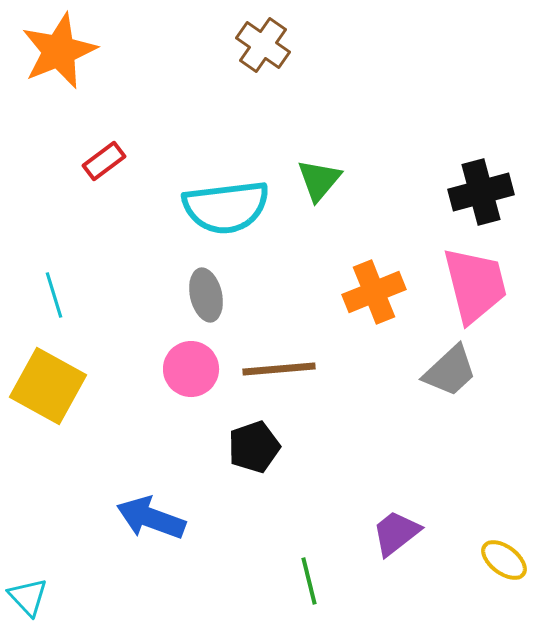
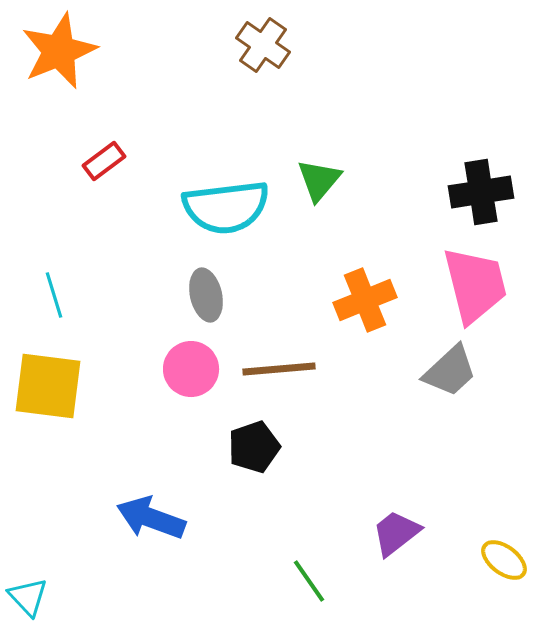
black cross: rotated 6 degrees clockwise
orange cross: moved 9 px left, 8 px down
yellow square: rotated 22 degrees counterclockwise
green line: rotated 21 degrees counterclockwise
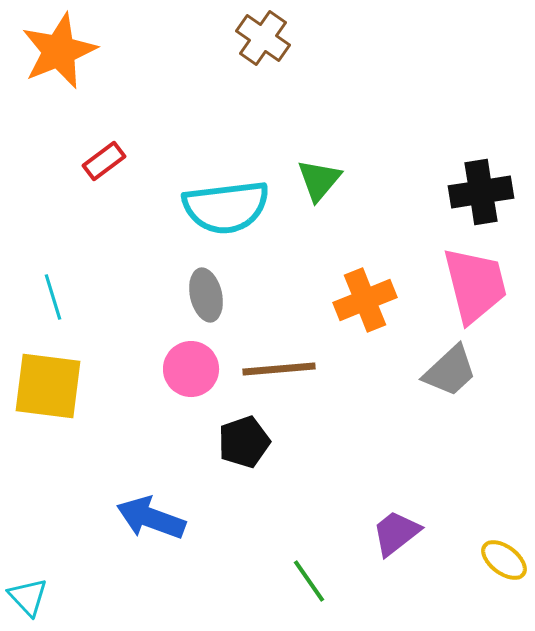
brown cross: moved 7 px up
cyan line: moved 1 px left, 2 px down
black pentagon: moved 10 px left, 5 px up
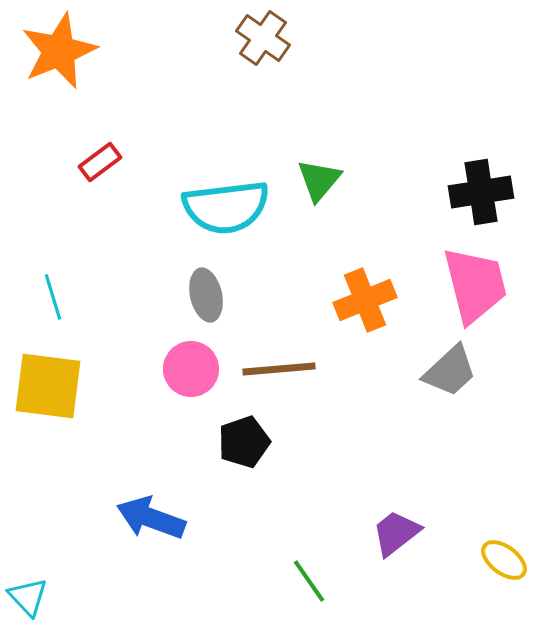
red rectangle: moved 4 px left, 1 px down
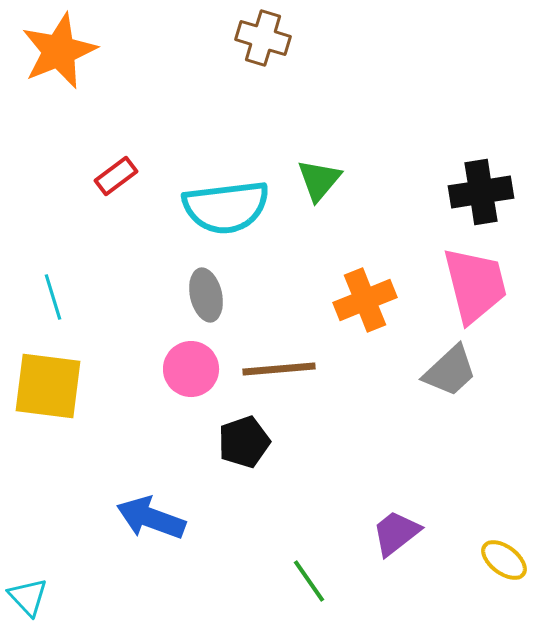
brown cross: rotated 18 degrees counterclockwise
red rectangle: moved 16 px right, 14 px down
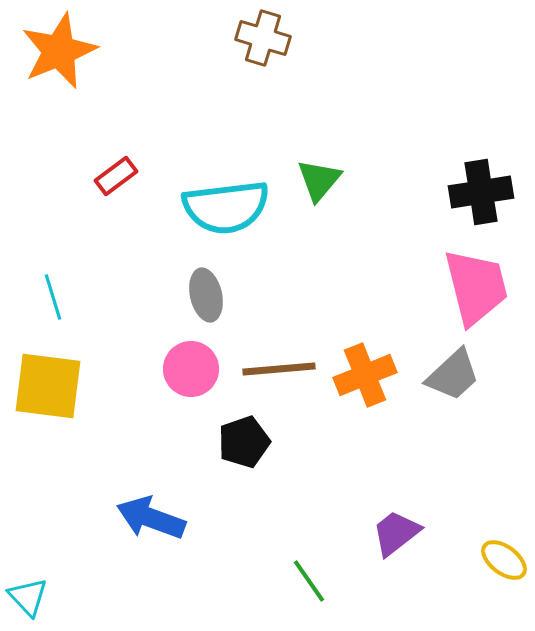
pink trapezoid: moved 1 px right, 2 px down
orange cross: moved 75 px down
gray trapezoid: moved 3 px right, 4 px down
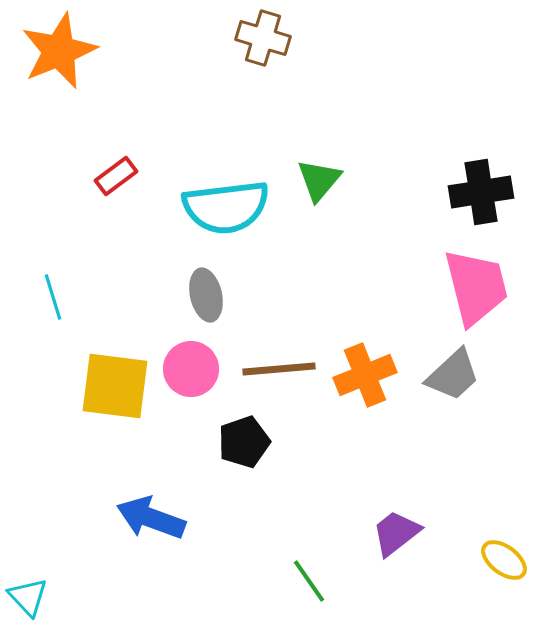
yellow square: moved 67 px right
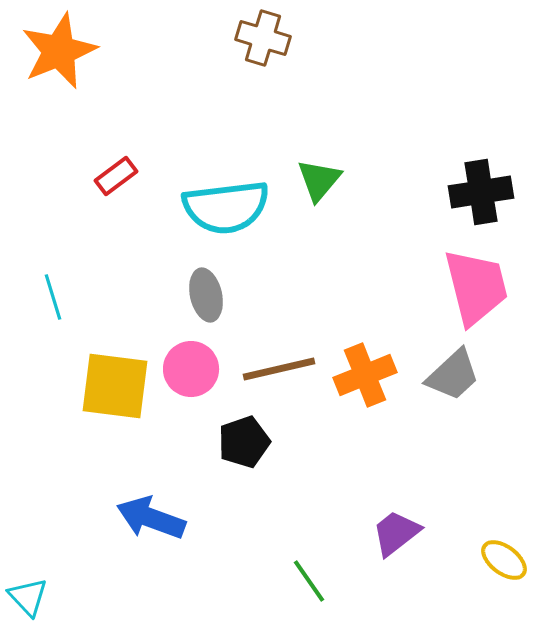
brown line: rotated 8 degrees counterclockwise
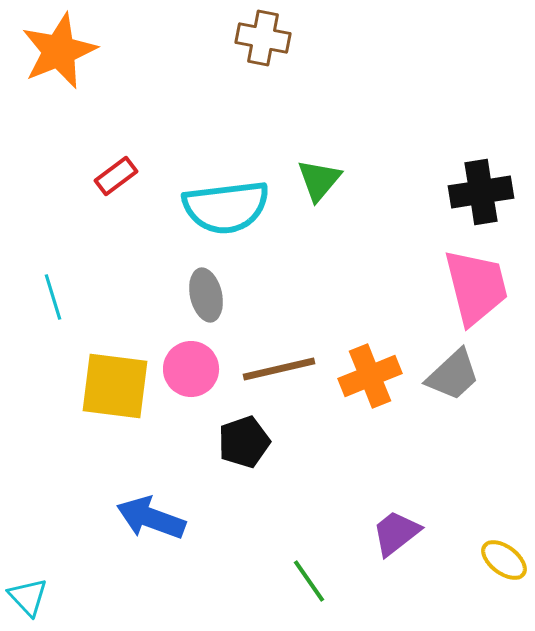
brown cross: rotated 6 degrees counterclockwise
orange cross: moved 5 px right, 1 px down
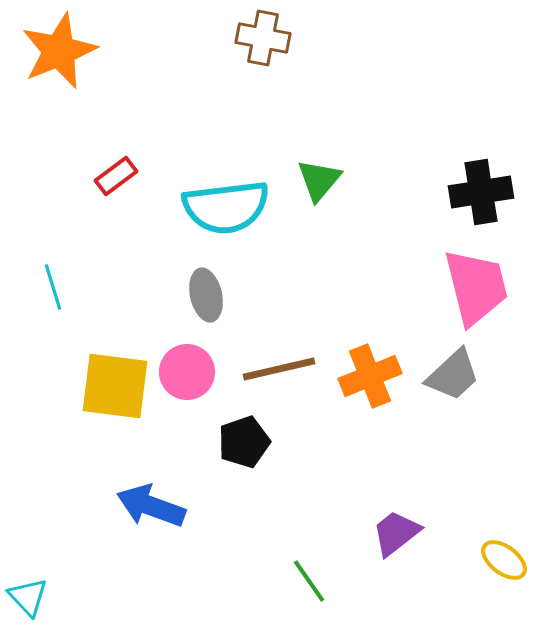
cyan line: moved 10 px up
pink circle: moved 4 px left, 3 px down
blue arrow: moved 12 px up
